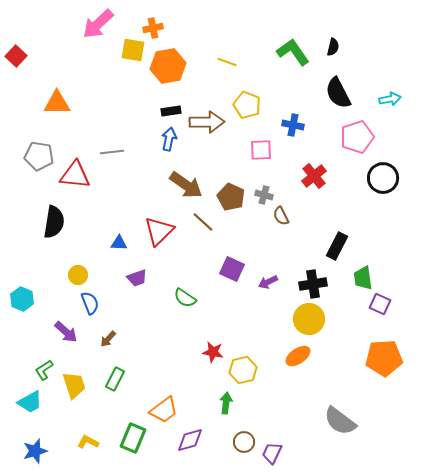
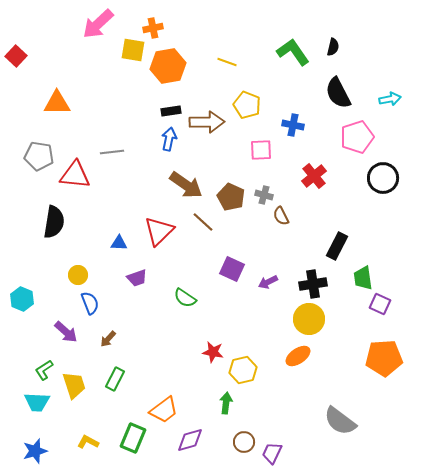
cyan trapezoid at (30, 402): moved 7 px right; rotated 32 degrees clockwise
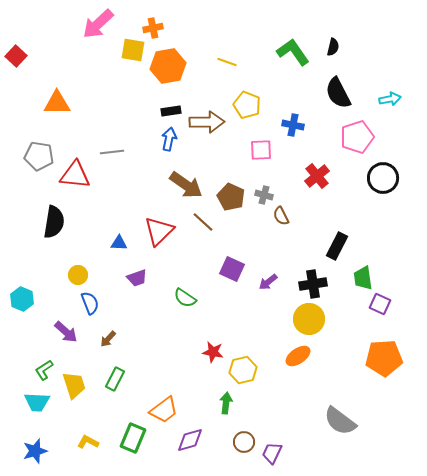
red cross at (314, 176): moved 3 px right
purple arrow at (268, 282): rotated 12 degrees counterclockwise
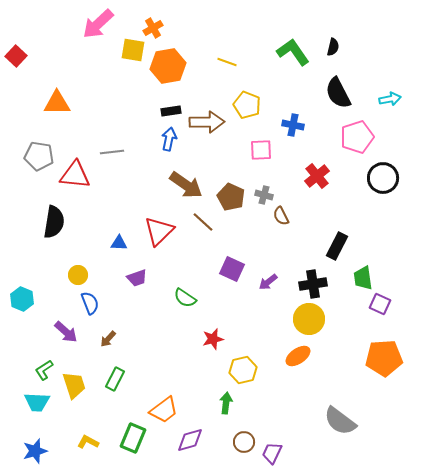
orange cross at (153, 28): rotated 18 degrees counterclockwise
red star at (213, 352): moved 13 px up; rotated 25 degrees counterclockwise
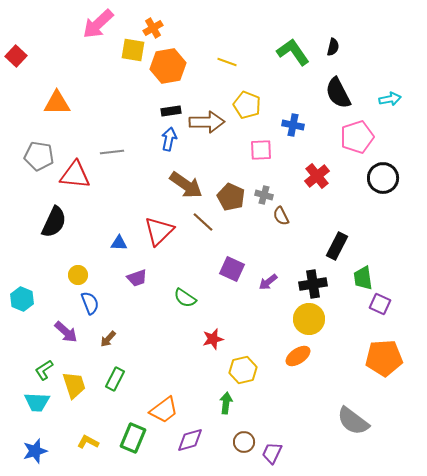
black semicircle at (54, 222): rotated 16 degrees clockwise
gray semicircle at (340, 421): moved 13 px right
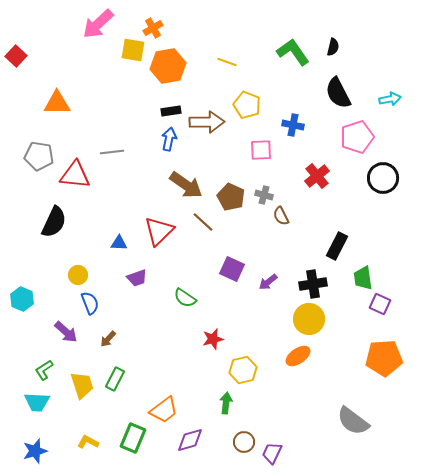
yellow trapezoid at (74, 385): moved 8 px right
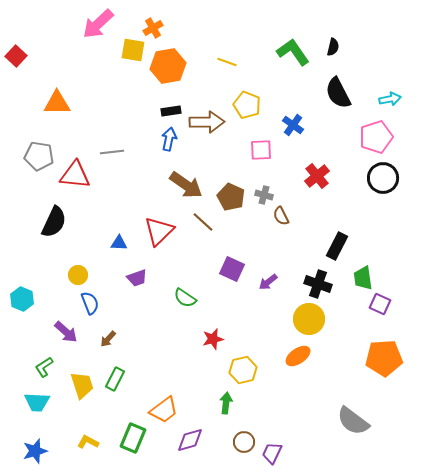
blue cross at (293, 125): rotated 25 degrees clockwise
pink pentagon at (357, 137): moved 19 px right
black cross at (313, 284): moved 5 px right; rotated 28 degrees clockwise
green L-shape at (44, 370): moved 3 px up
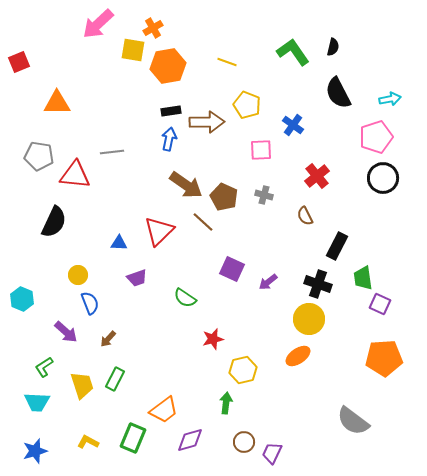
red square at (16, 56): moved 3 px right, 6 px down; rotated 25 degrees clockwise
brown pentagon at (231, 197): moved 7 px left
brown semicircle at (281, 216): moved 24 px right
